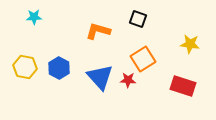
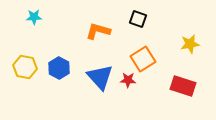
yellow star: rotated 18 degrees counterclockwise
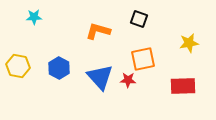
black square: moved 1 px right
yellow star: moved 1 px left, 1 px up
orange square: rotated 20 degrees clockwise
yellow hexagon: moved 7 px left, 1 px up
red rectangle: rotated 20 degrees counterclockwise
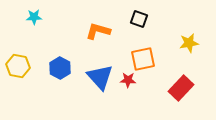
blue hexagon: moved 1 px right
red rectangle: moved 2 px left, 2 px down; rotated 45 degrees counterclockwise
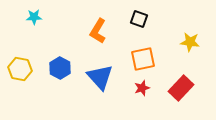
orange L-shape: rotated 75 degrees counterclockwise
yellow star: moved 1 px right, 1 px up; rotated 18 degrees clockwise
yellow hexagon: moved 2 px right, 3 px down
red star: moved 14 px right, 8 px down; rotated 21 degrees counterclockwise
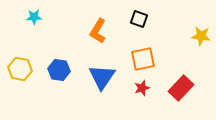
yellow star: moved 11 px right, 6 px up
blue hexagon: moved 1 px left, 2 px down; rotated 20 degrees counterclockwise
blue triangle: moved 2 px right; rotated 16 degrees clockwise
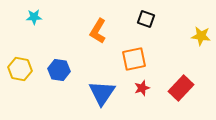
black square: moved 7 px right
orange square: moved 9 px left
blue triangle: moved 16 px down
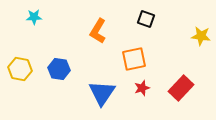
blue hexagon: moved 1 px up
